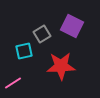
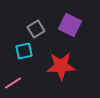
purple square: moved 2 px left, 1 px up
gray square: moved 6 px left, 5 px up
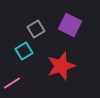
cyan square: rotated 18 degrees counterclockwise
red star: rotated 16 degrees counterclockwise
pink line: moved 1 px left
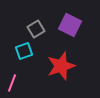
cyan square: rotated 12 degrees clockwise
pink line: rotated 36 degrees counterclockwise
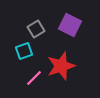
pink line: moved 22 px right, 5 px up; rotated 24 degrees clockwise
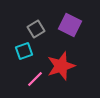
pink line: moved 1 px right, 1 px down
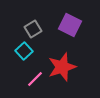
gray square: moved 3 px left
cyan square: rotated 24 degrees counterclockwise
red star: moved 1 px right, 1 px down
